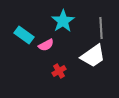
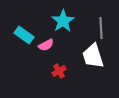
white trapezoid: rotated 108 degrees clockwise
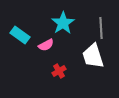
cyan star: moved 2 px down
cyan rectangle: moved 4 px left
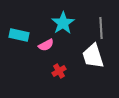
cyan rectangle: moved 1 px left; rotated 24 degrees counterclockwise
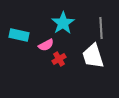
red cross: moved 12 px up
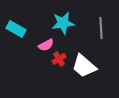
cyan star: rotated 25 degrees clockwise
cyan rectangle: moved 3 px left, 6 px up; rotated 18 degrees clockwise
white trapezoid: moved 9 px left, 10 px down; rotated 32 degrees counterclockwise
